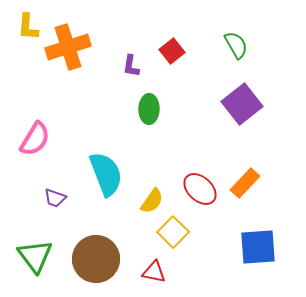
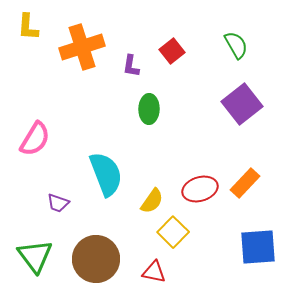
orange cross: moved 14 px right
red ellipse: rotated 60 degrees counterclockwise
purple trapezoid: moved 3 px right, 5 px down
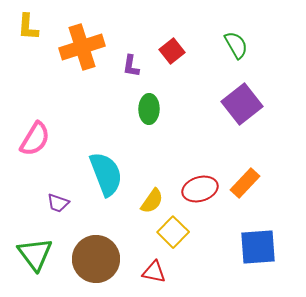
green triangle: moved 2 px up
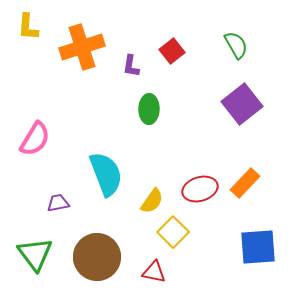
purple trapezoid: rotated 150 degrees clockwise
brown circle: moved 1 px right, 2 px up
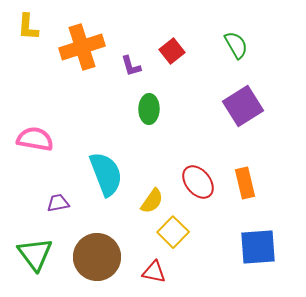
purple L-shape: rotated 25 degrees counterclockwise
purple square: moved 1 px right, 2 px down; rotated 6 degrees clockwise
pink semicircle: rotated 111 degrees counterclockwise
orange rectangle: rotated 56 degrees counterclockwise
red ellipse: moved 2 px left, 7 px up; rotated 68 degrees clockwise
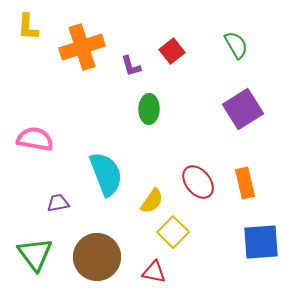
purple square: moved 3 px down
blue square: moved 3 px right, 5 px up
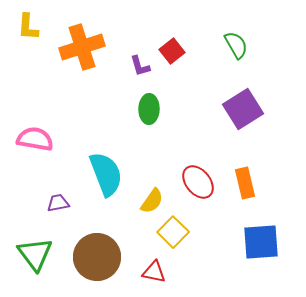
purple L-shape: moved 9 px right
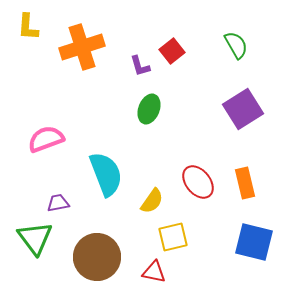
green ellipse: rotated 20 degrees clockwise
pink semicircle: moved 11 px right; rotated 30 degrees counterclockwise
yellow square: moved 5 px down; rotated 32 degrees clockwise
blue square: moved 7 px left; rotated 18 degrees clockwise
green triangle: moved 16 px up
